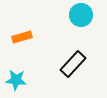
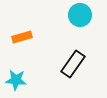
cyan circle: moved 1 px left
black rectangle: rotated 8 degrees counterclockwise
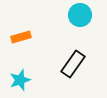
orange rectangle: moved 1 px left
cyan star: moved 4 px right; rotated 25 degrees counterclockwise
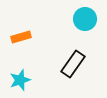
cyan circle: moved 5 px right, 4 px down
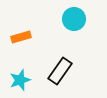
cyan circle: moved 11 px left
black rectangle: moved 13 px left, 7 px down
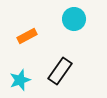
orange rectangle: moved 6 px right, 1 px up; rotated 12 degrees counterclockwise
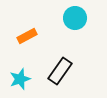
cyan circle: moved 1 px right, 1 px up
cyan star: moved 1 px up
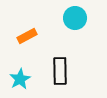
black rectangle: rotated 36 degrees counterclockwise
cyan star: rotated 10 degrees counterclockwise
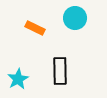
orange rectangle: moved 8 px right, 8 px up; rotated 54 degrees clockwise
cyan star: moved 2 px left
